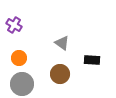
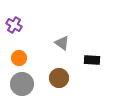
brown circle: moved 1 px left, 4 px down
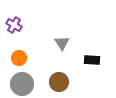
gray triangle: rotated 21 degrees clockwise
brown circle: moved 4 px down
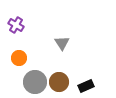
purple cross: moved 2 px right
black rectangle: moved 6 px left, 26 px down; rotated 28 degrees counterclockwise
gray circle: moved 13 px right, 2 px up
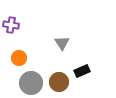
purple cross: moved 5 px left; rotated 21 degrees counterclockwise
gray circle: moved 4 px left, 1 px down
black rectangle: moved 4 px left, 15 px up
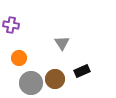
brown circle: moved 4 px left, 3 px up
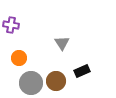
brown circle: moved 1 px right, 2 px down
